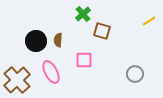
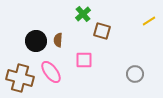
pink ellipse: rotated 10 degrees counterclockwise
brown cross: moved 3 px right, 2 px up; rotated 32 degrees counterclockwise
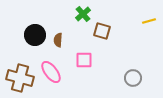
yellow line: rotated 16 degrees clockwise
black circle: moved 1 px left, 6 px up
gray circle: moved 2 px left, 4 px down
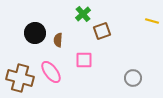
yellow line: moved 3 px right; rotated 32 degrees clockwise
brown square: rotated 36 degrees counterclockwise
black circle: moved 2 px up
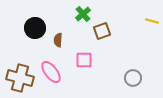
black circle: moved 5 px up
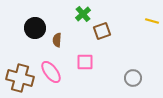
brown semicircle: moved 1 px left
pink square: moved 1 px right, 2 px down
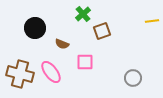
yellow line: rotated 24 degrees counterclockwise
brown semicircle: moved 5 px right, 4 px down; rotated 72 degrees counterclockwise
brown cross: moved 4 px up
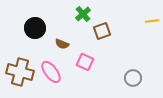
pink square: rotated 24 degrees clockwise
brown cross: moved 2 px up
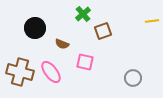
brown square: moved 1 px right
pink square: rotated 12 degrees counterclockwise
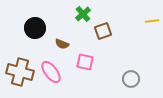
gray circle: moved 2 px left, 1 px down
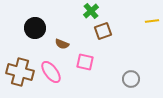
green cross: moved 8 px right, 3 px up
